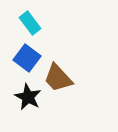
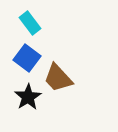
black star: rotated 12 degrees clockwise
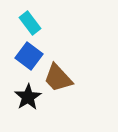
blue square: moved 2 px right, 2 px up
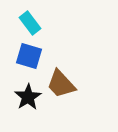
blue square: rotated 20 degrees counterclockwise
brown trapezoid: moved 3 px right, 6 px down
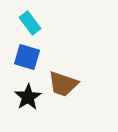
blue square: moved 2 px left, 1 px down
brown trapezoid: moved 2 px right; rotated 28 degrees counterclockwise
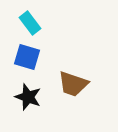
brown trapezoid: moved 10 px right
black star: rotated 20 degrees counterclockwise
